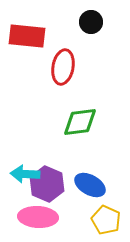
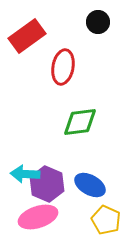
black circle: moved 7 px right
red rectangle: rotated 42 degrees counterclockwise
pink ellipse: rotated 21 degrees counterclockwise
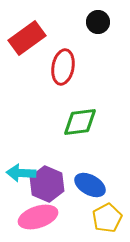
red rectangle: moved 2 px down
cyan arrow: moved 4 px left, 1 px up
yellow pentagon: moved 1 px right, 2 px up; rotated 20 degrees clockwise
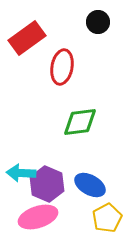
red ellipse: moved 1 px left
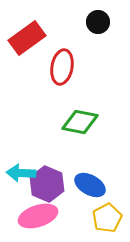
green diamond: rotated 18 degrees clockwise
pink ellipse: moved 1 px up
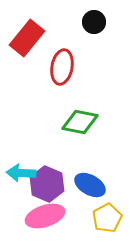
black circle: moved 4 px left
red rectangle: rotated 15 degrees counterclockwise
pink ellipse: moved 7 px right
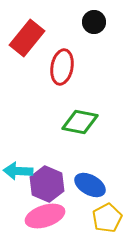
cyan arrow: moved 3 px left, 2 px up
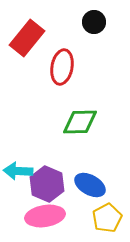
green diamond: rotated 12 degrees counterclockwise
pink ellipse: rotated 9 degrees clockwise
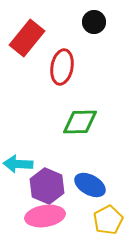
cyan arrow: moved 7 px up
purple hexagon: moved 2 px down
yellow pentagon: moved 1 px right, 2 px down
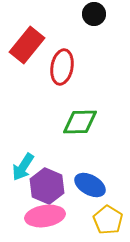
black circle: moved 8 px up
red rectangle: moved 7 px down
cyan arrow: moved 5 px right, 3 px down; rotated 60 degrees counterclockwise
yellow pentagon: rotated 12 degrees counterclockwise
